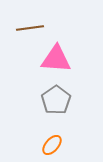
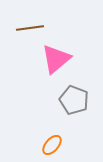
pink triangle: rotated 44 degrees counterclockwise
gray pentagon: moved 18 px right; rotated 16 degrees counterclockwise
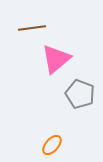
brown line: moved 2 px right
gray pentagon: moved 6 px right, 6 px up
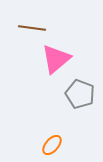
brown line: rotated 16 degrees clockwise
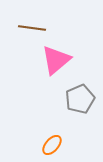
pink triangle: moved 1 px down
gray pentagon: moved 5 px down; rotated 28 degrees clockwise
